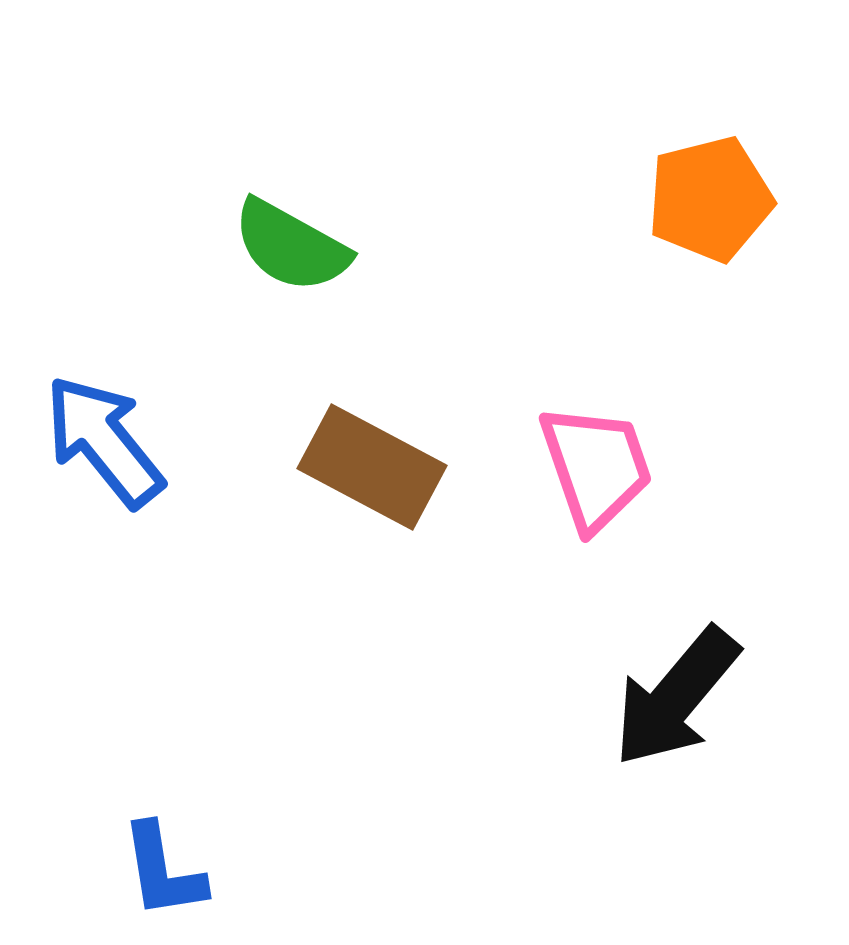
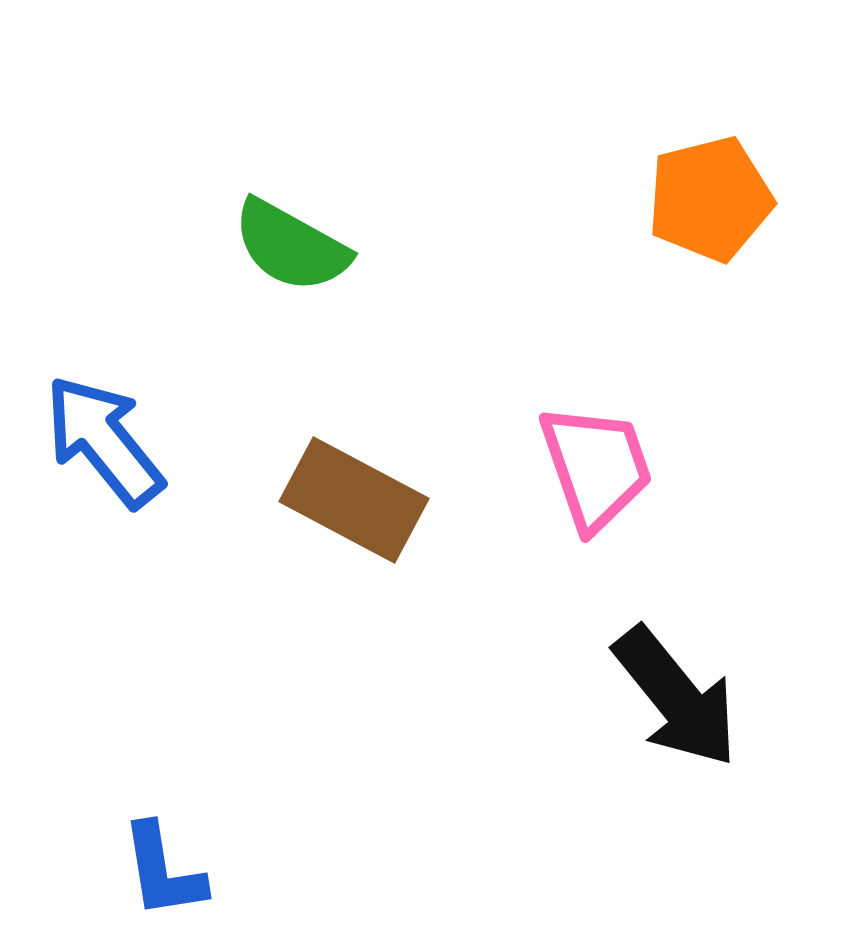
brown rectangle: moved 18 px left, 33 px down
black arrow: rotated 79 degrees counterclockwise
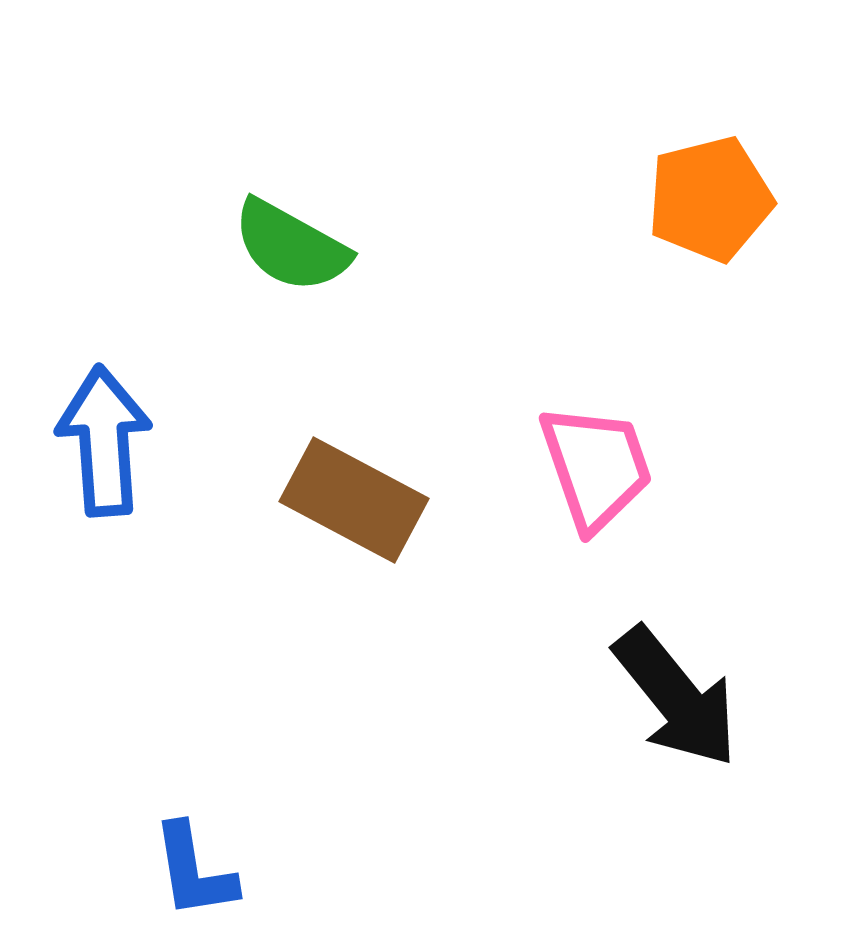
blue arrow: rotated 35 degrees clockwise
blue L-shape: moved 31 px right
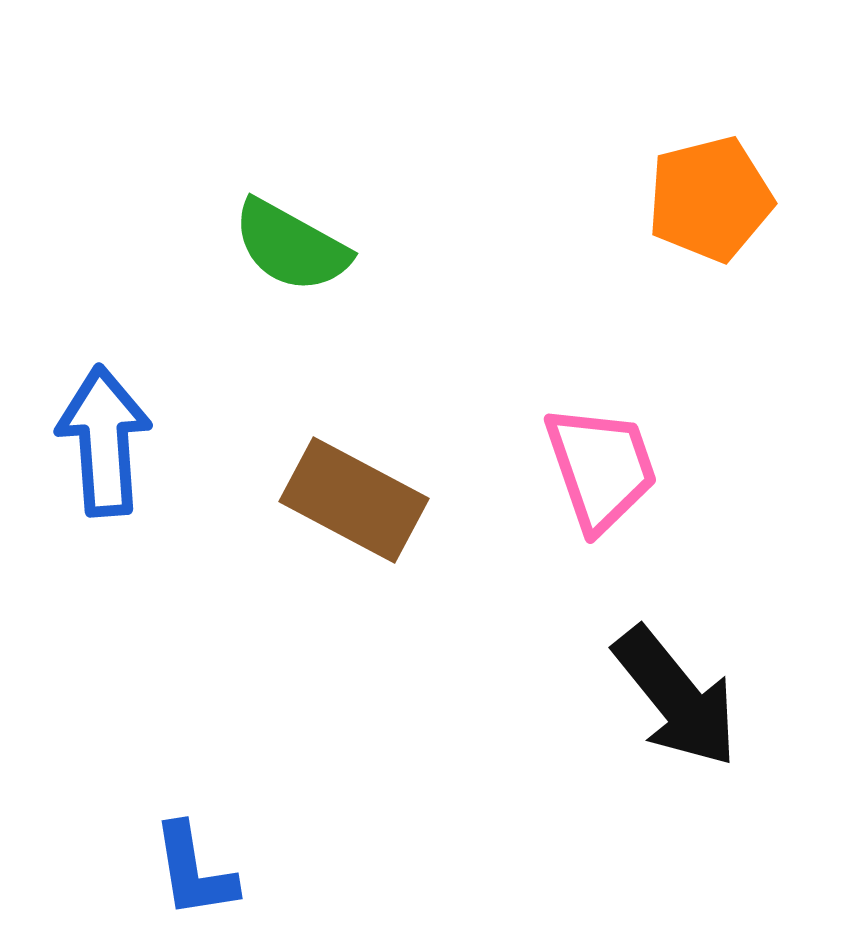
pink trapezoid: moved 5 px right, 1 px down
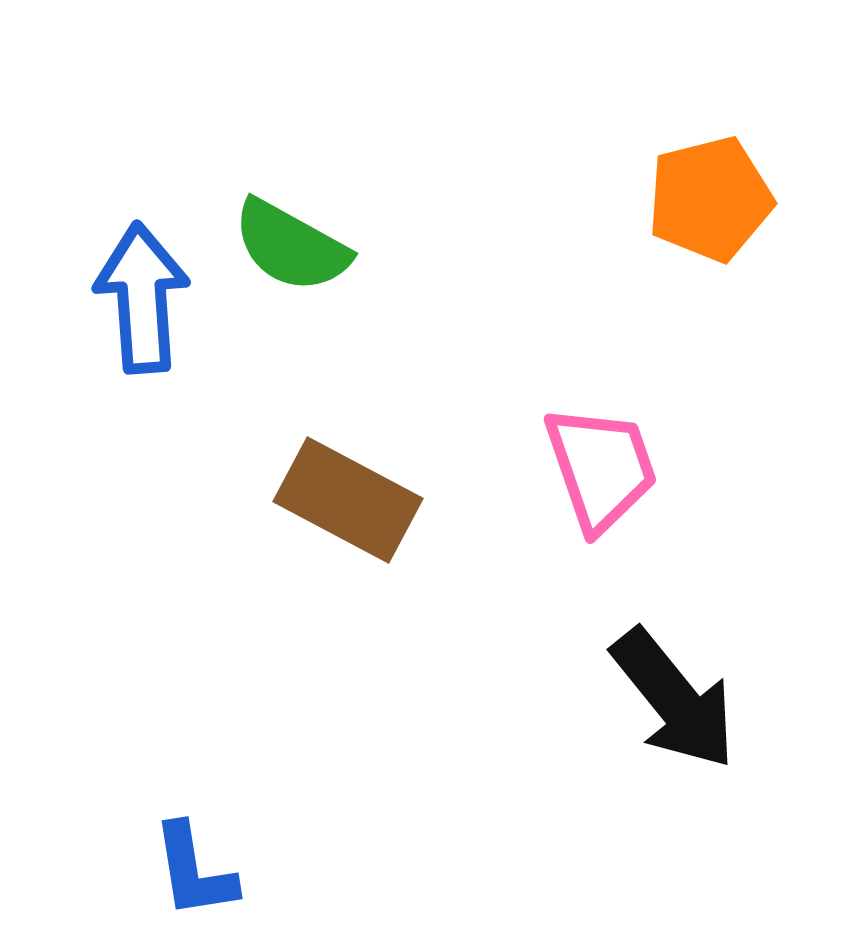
blue arrow: moved 38 px right, 143 px up
brown rectangle: moved 6 px left
black arrow: moved 2 px left, 2 px down
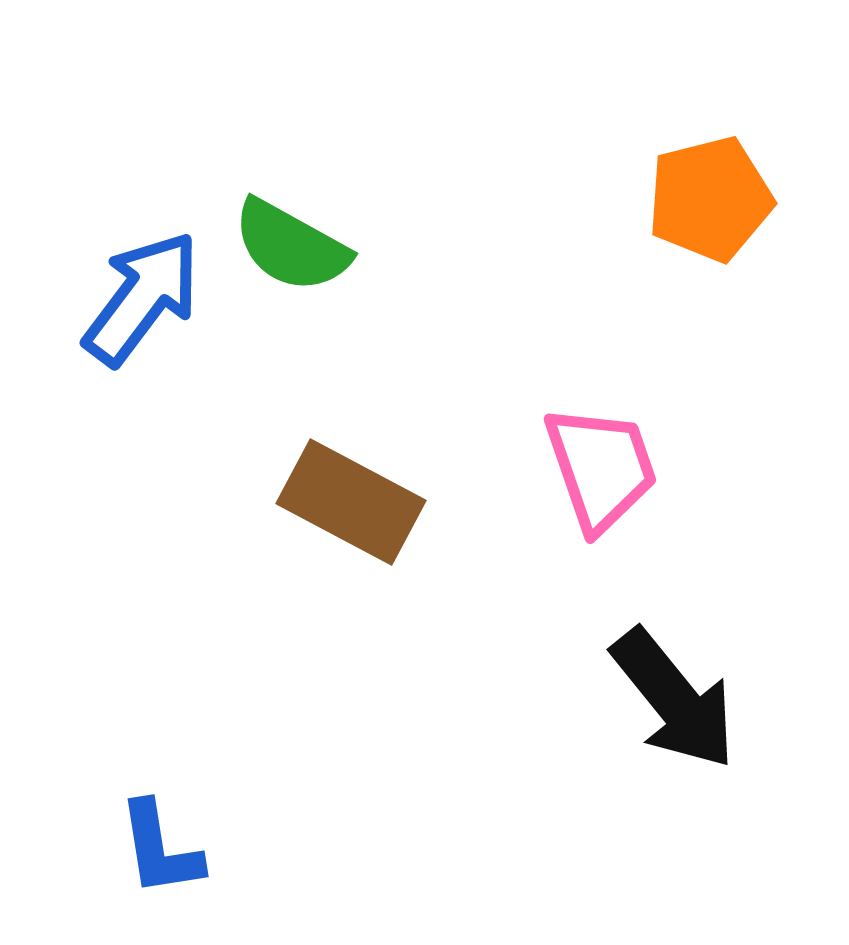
blue arrow: rotated 41 degrees clockwise
brown rectangle: moved 3 px right, 2 px down
blue L-shape: moved 34 px left, 22 px up
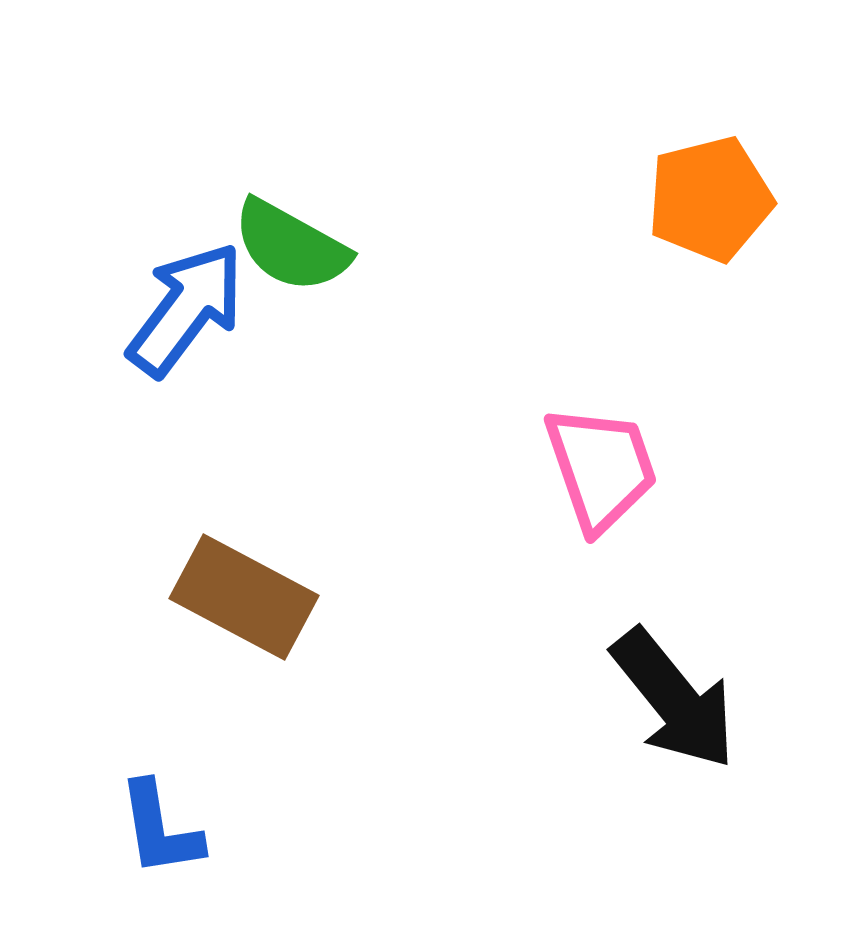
blue arrow: moved 44 px right, 11 px down
brown rectangle: moved 107 px left, 95 px down
blue L-shape: moved 20 px up
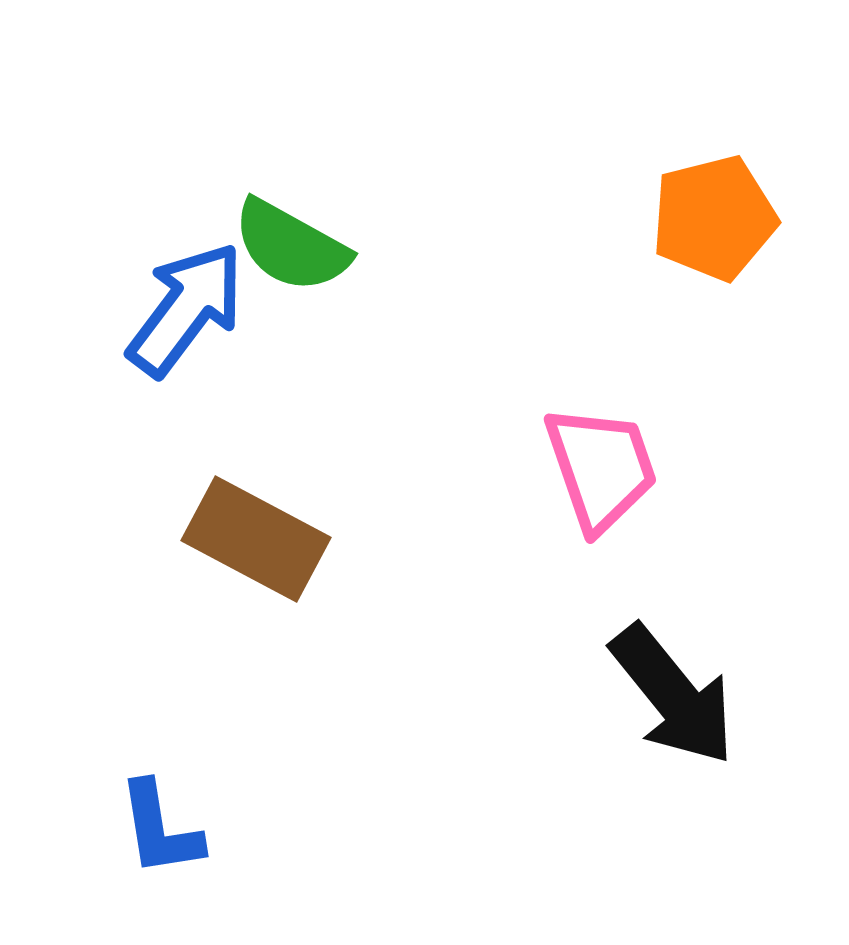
orange pentagon: moved 4 px right, 19 px down
brown rectangle: moved 12 px right, 58 px up
black arrow: moved 1 px left, 4 px up
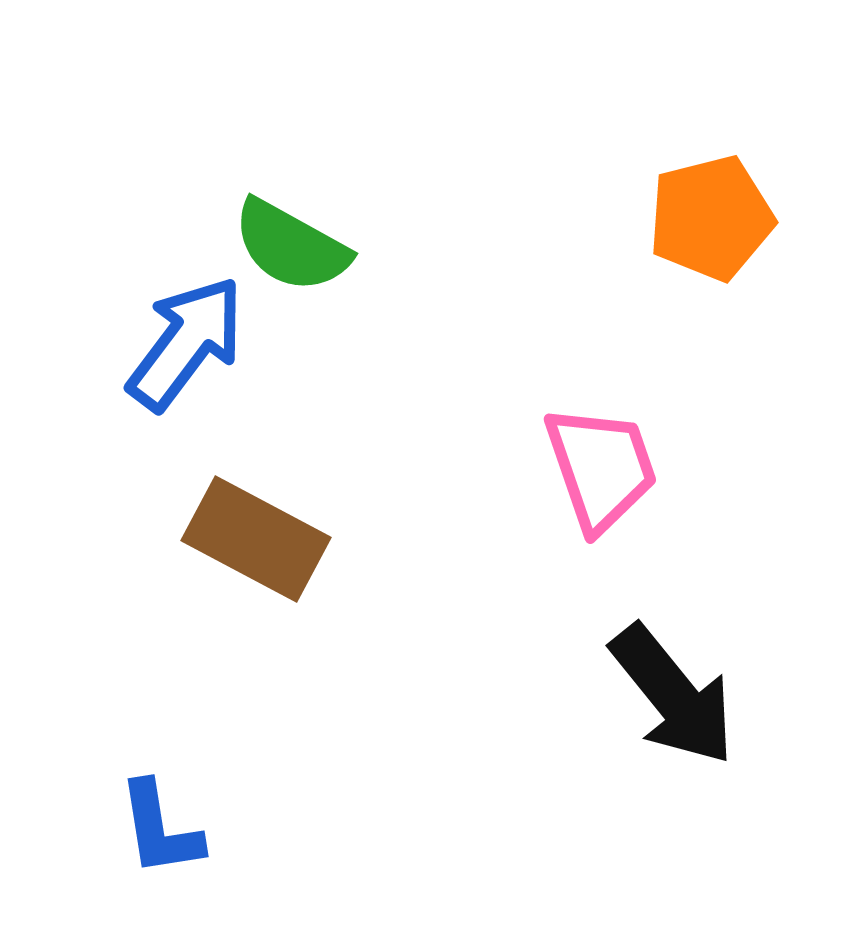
orange pentagon: moved 3 px left
blue arrow: moved 34 px down
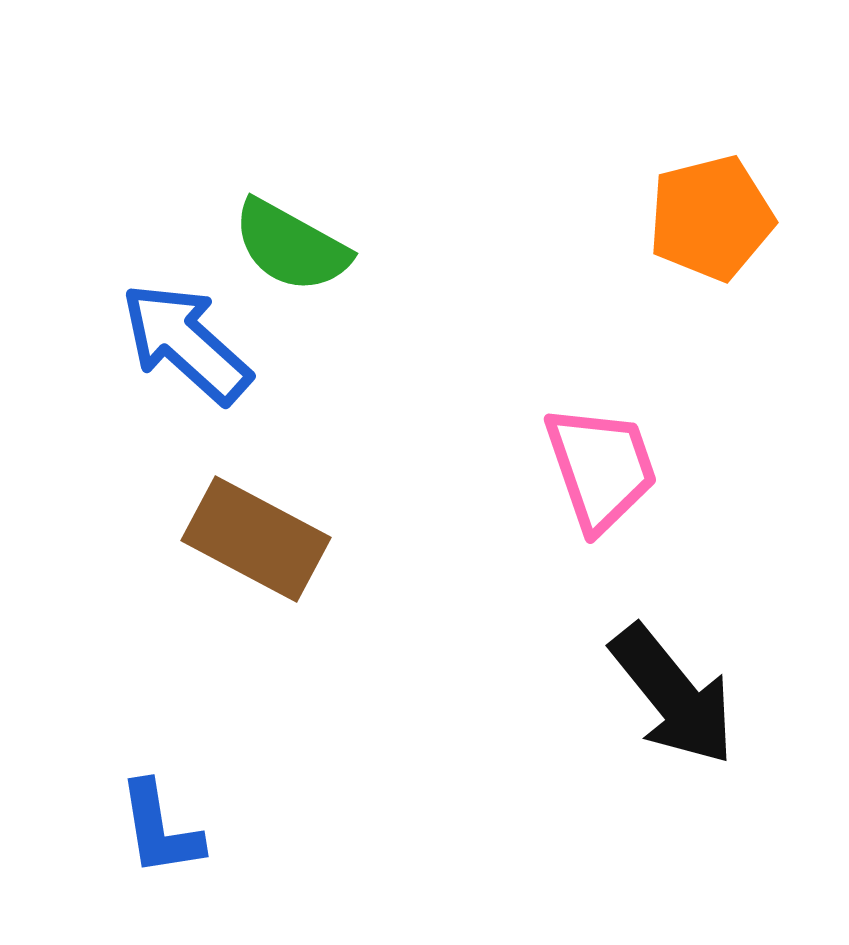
blue arrow: rotated 85 degrees counterclockwise
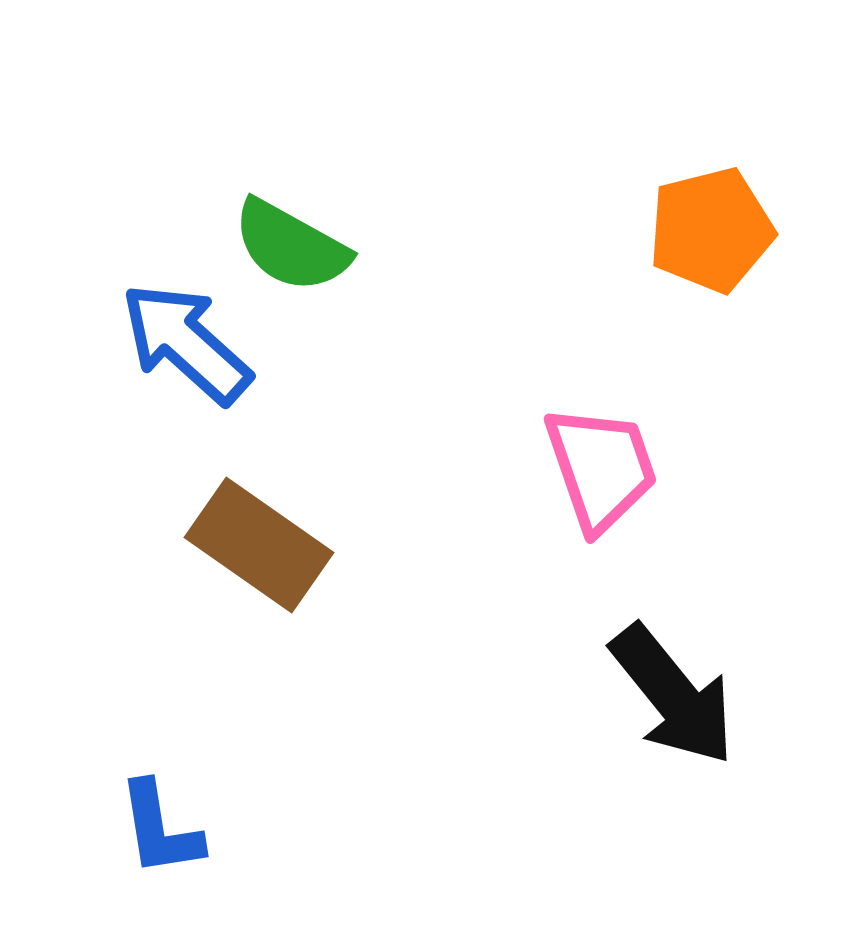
orange pentagon: moved 12 px down
brown rectangle: moved 3 px right, 6 px down; rotated 7 degrees clockwise
